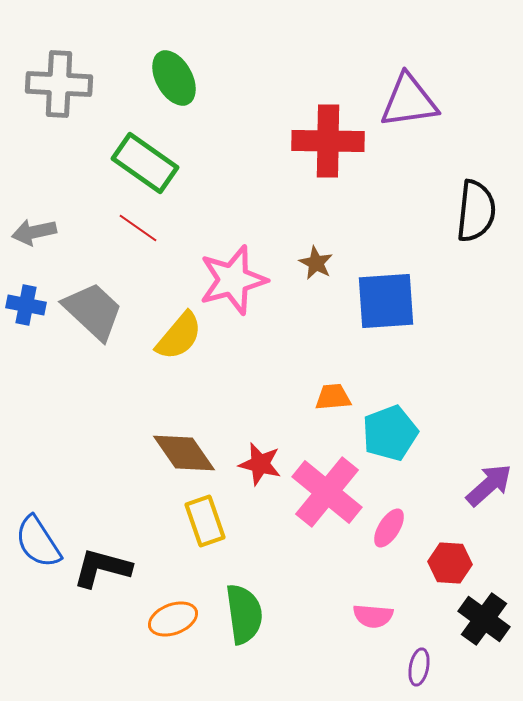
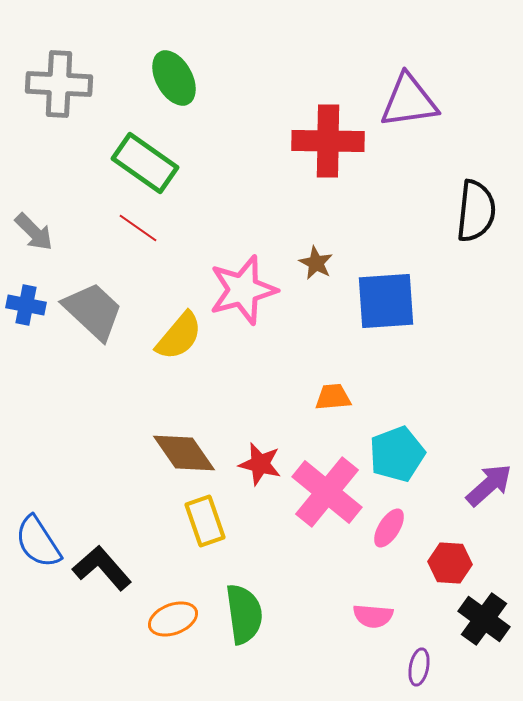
gray arrow: rotated 123 degrees counterclockwise
pink star: moved 10 px right, 10 px down
cyan pentagon: moved 7 px right, 21 px down
black L-shape: rotated 34 degrees clockwise
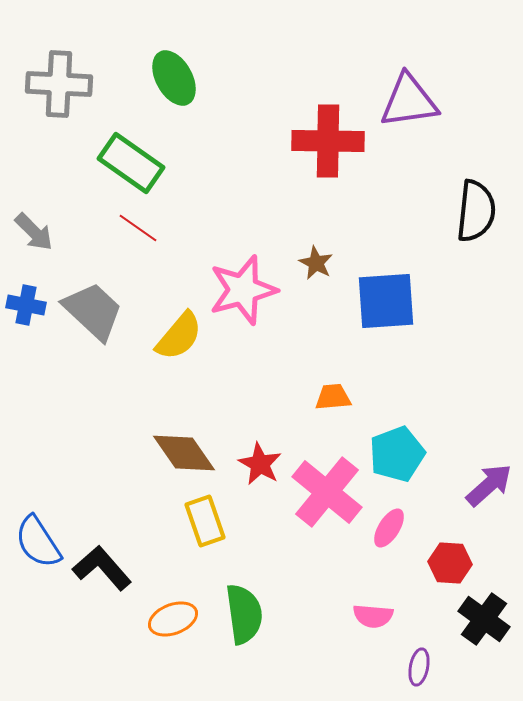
green rectangle: moved 14 px left
red star: rotated 15 degrees clockwise
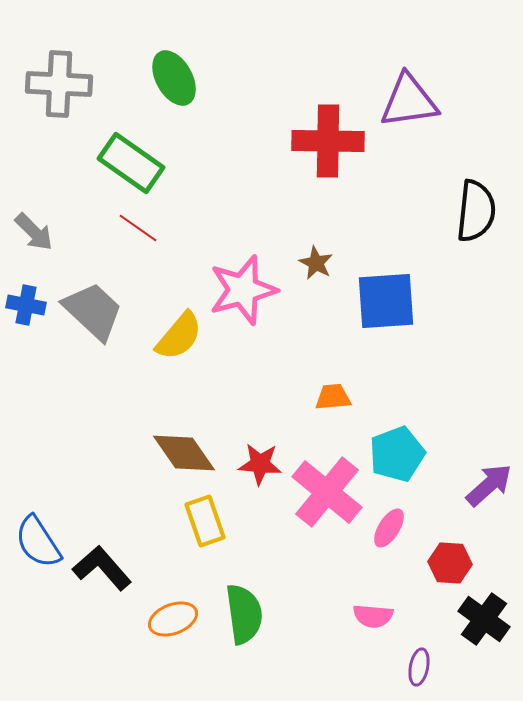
red star: rotated 24 degrees counterclockwise
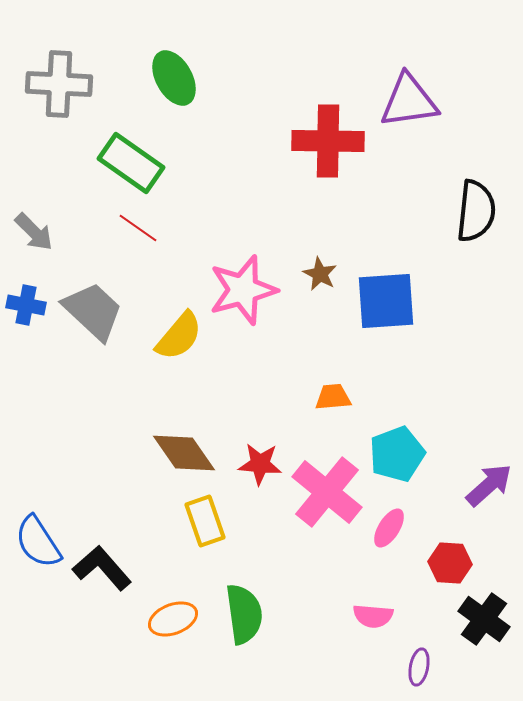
brown star: moved 4 px right, 11 px down
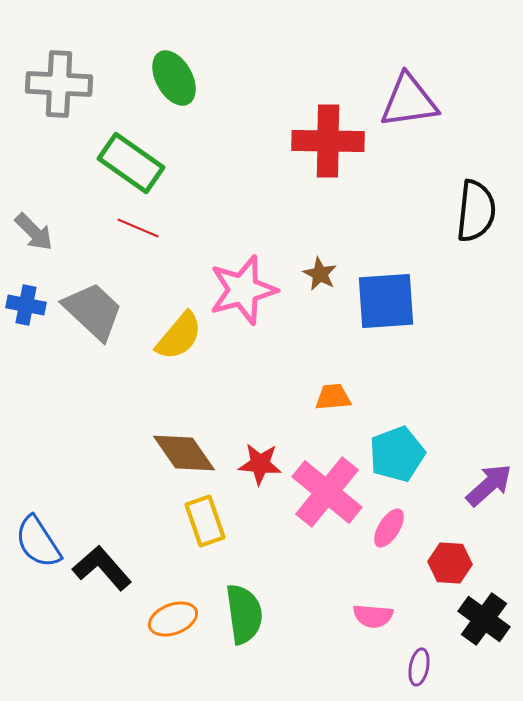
red line: rotated 12 degrees counterclockwise
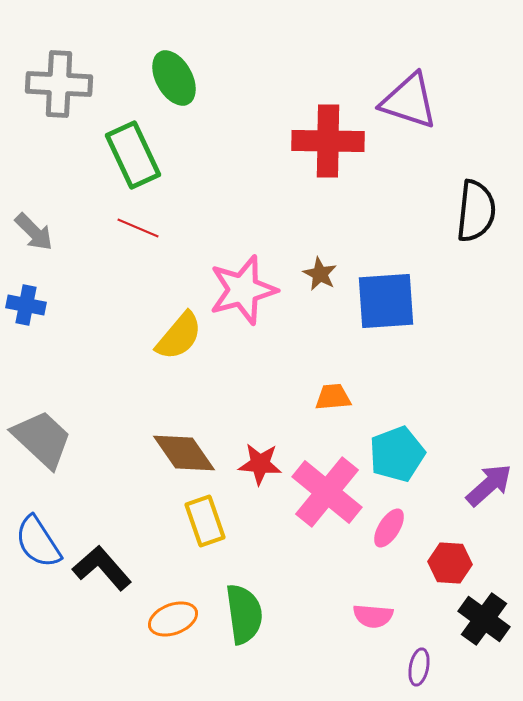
purple triangle: rotated 26 degrees clockwise
green rectangle: moved 2 px right, 8 px up; rotated 30 degrees clockwise
gray trapezoid: moved 51 px left, 128 px down
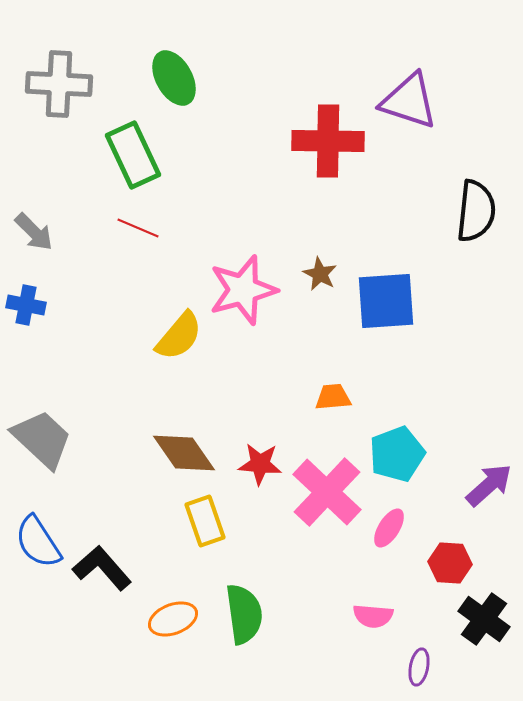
pink cross: rotated 4 degrees clockwise
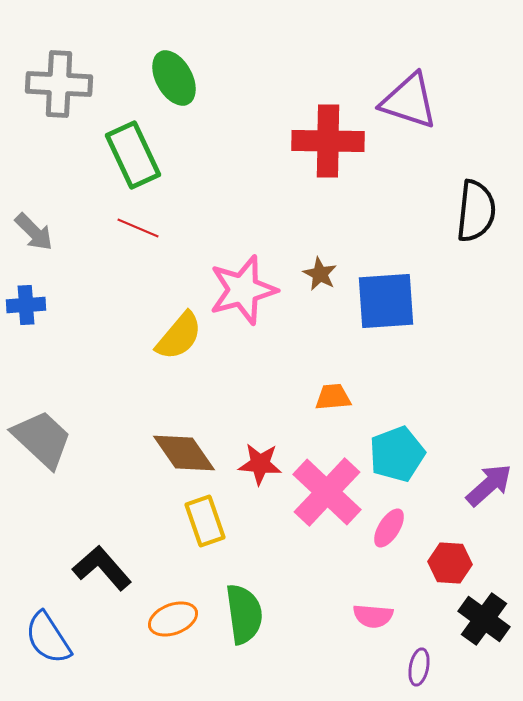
blue cross: rotated 15 degrees counterclockwise
blue semicircle: moved 10 px right, 96 px down
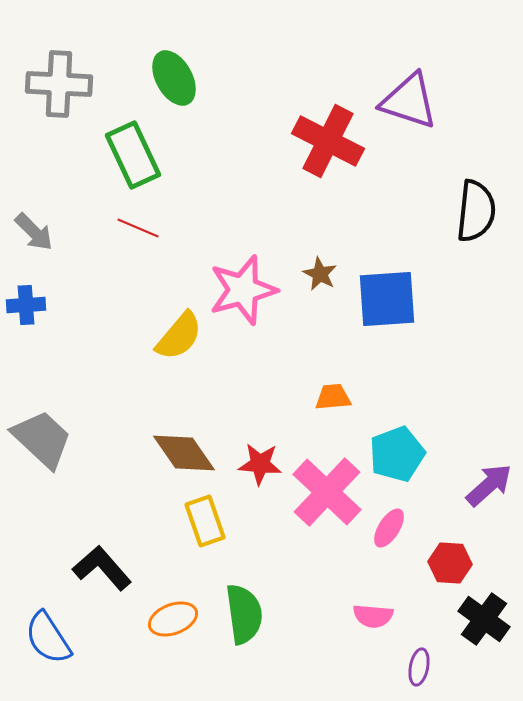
red cross: rotated 26 degrees clockwise
blue square: moved 1 px right, 2 px up
